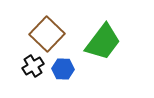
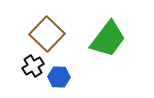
green trapezoid: moved 5 px right, 3 px up
blue hexagon: moved 4 px left, 8 px down
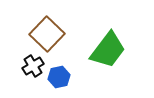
green trapezoid: moved 11 px down
blue hexagon: rotated 15 degrees counterclockwise
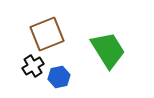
brown square: rotated 24 degrees clockwise
green trapezoid: rotated 69 degrees counterclockwise
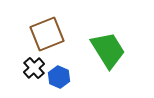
black cross: moved 1 px right, 2 px down; rotated 10 degrees counterclockwise
blue hexagon: rotated 25 degrees counterclockwise
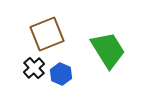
blue hexagon: moved 2 px right, 3 px up
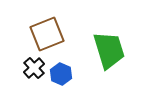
green trapezoid: moved 1 px right; rotated 15 degrees clockwise
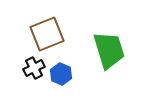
black cross: rotated 15 degrees clockwise
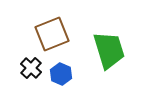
brown square: moved 5 px right
black cross: moved 3 px left; rotated 20 degrees counterclockwise
